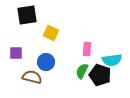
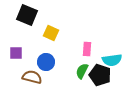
black square: rotated 30 degrees clockwise
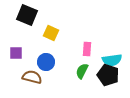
black pentagon: moved 8 px right
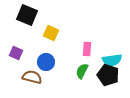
purple square: rotated 24 degrees clockwise
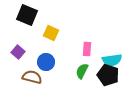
purple square: moved 2 px right, 1 px up; rotated 16 degrees clockwise
